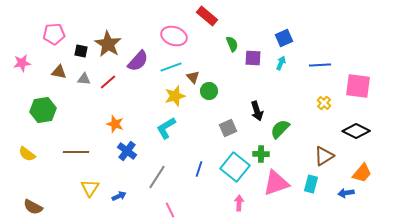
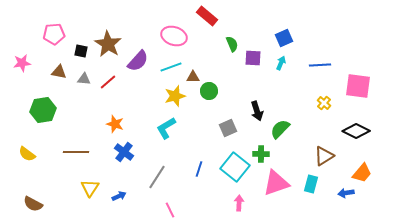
brown triangle at (193, 77): rotated 48 degrees counterclockwise
blue cross at (127, 151): moved 3 px left, 1 px down
brown semicircle at (33, 207): moved 3 px up
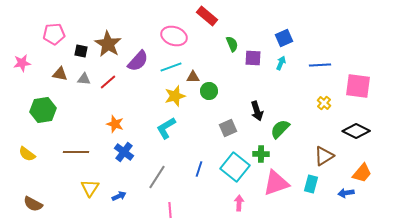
brown triangle at (59, 72): moved 1 px right, 2 px down
pink line at (170, 210): rotated 21 degrees clockwise
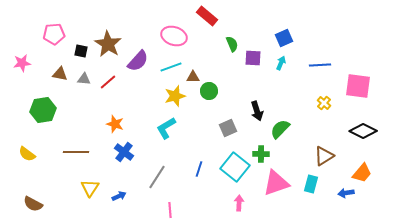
black diamond at (356, 131): moved 7 px right
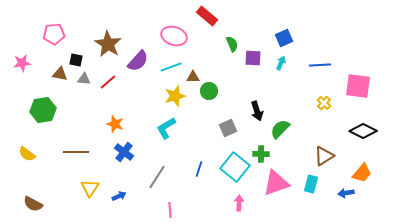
black square at (81, 51): moved 5 px left, 9 px down
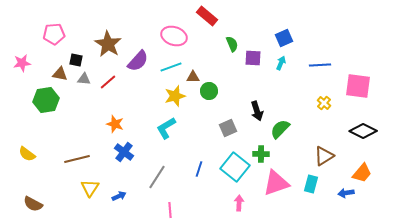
green hexagon at (43, 110): moved 3 px right, 10 px up
brown line at (76, 152): moved 1 px right, 7 px down; rotated 15 degrees counterclockwise
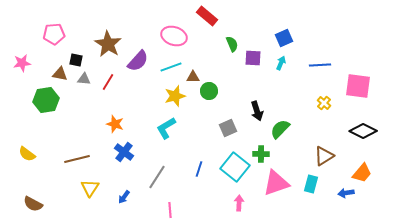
red line at (108, 82): rotated 18 degrees counterclockwise
blue arrow at (119, 196): moved 5 px right, 1 px down; rotated 152 degrees clockwise
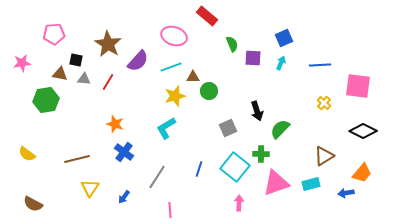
cyan rectangle at (311, 184): rotated 60 degrees clockwise
